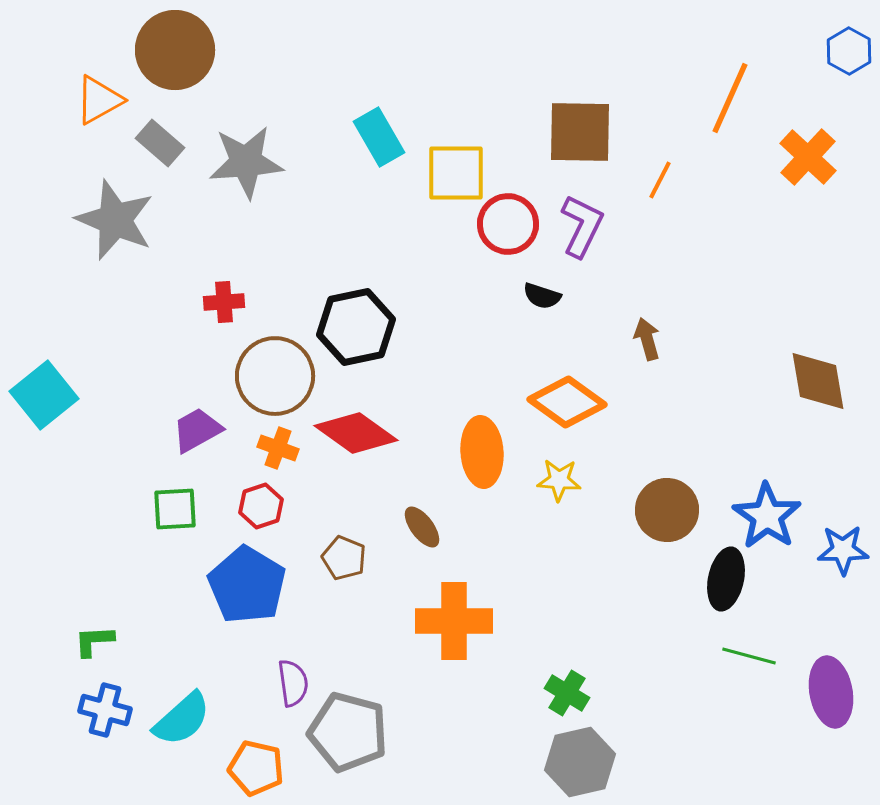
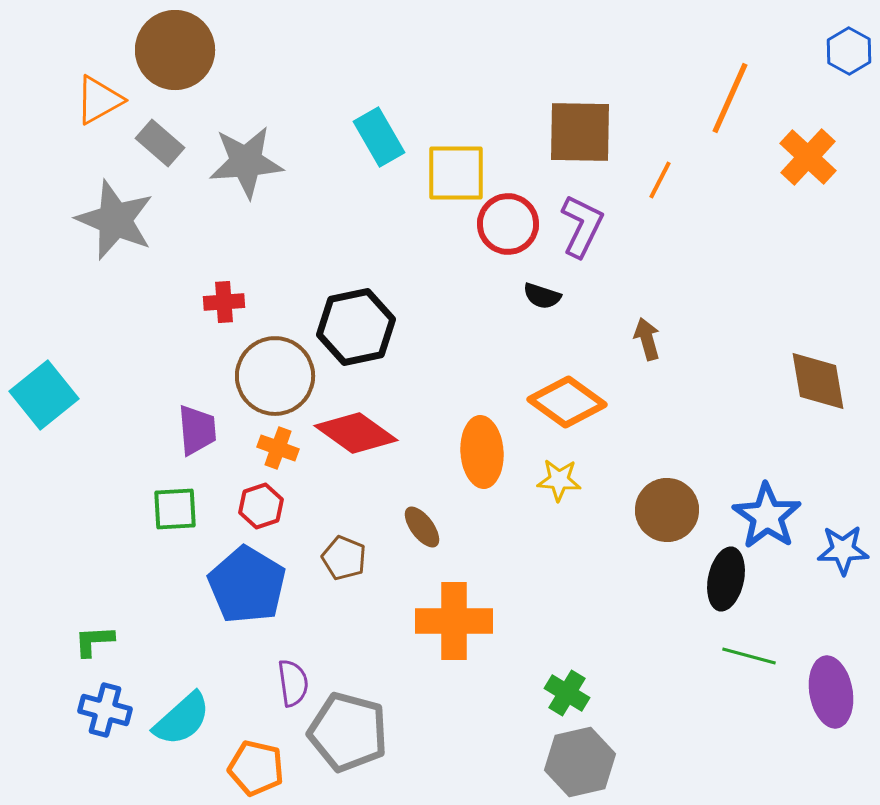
purple trapezoid at (197, 430): rotated 114 degrees clockwise
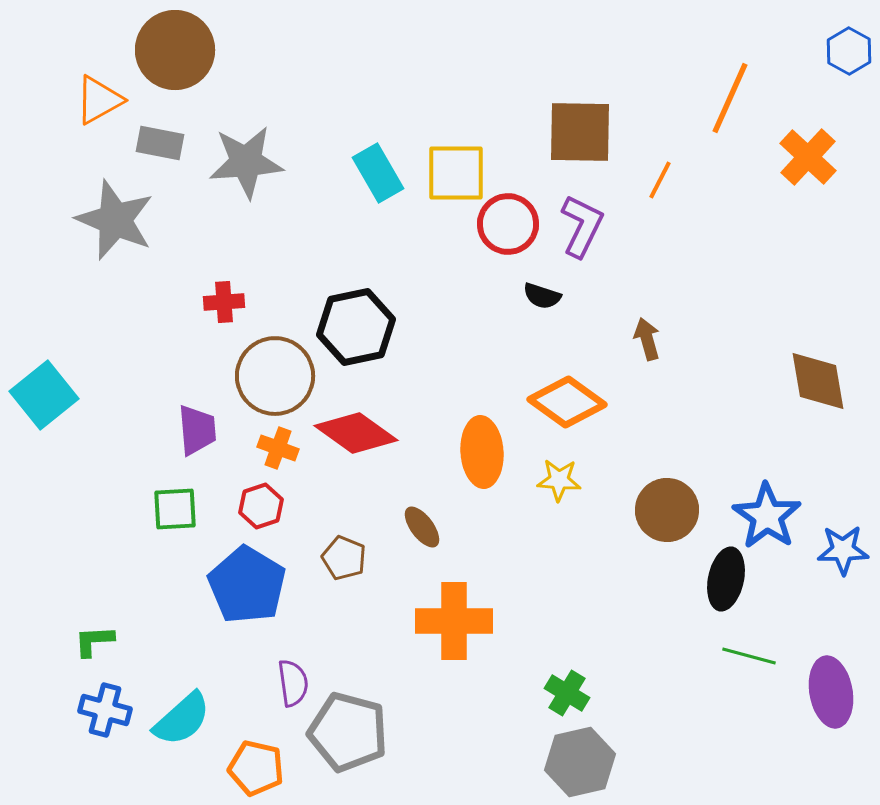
cyan rectangle at (379, 137): moved 1 px left, 36 px down
gray rectangle at (160, 143): rotated 30 degrees counterclockwise
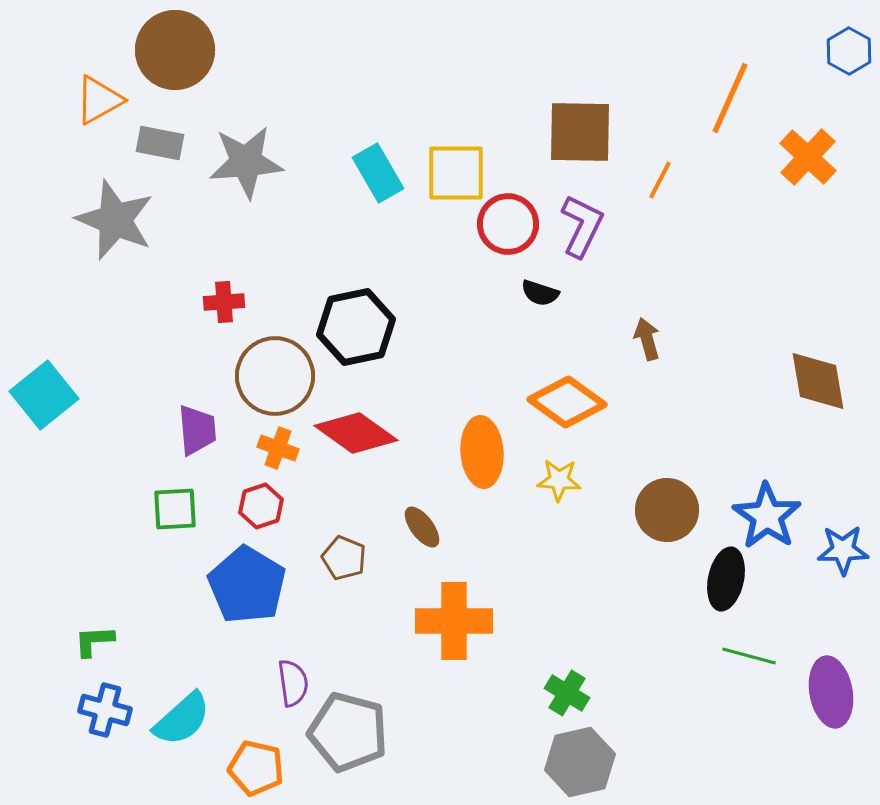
black semicircle at (542, 296): moved 2 px left, 3 px up
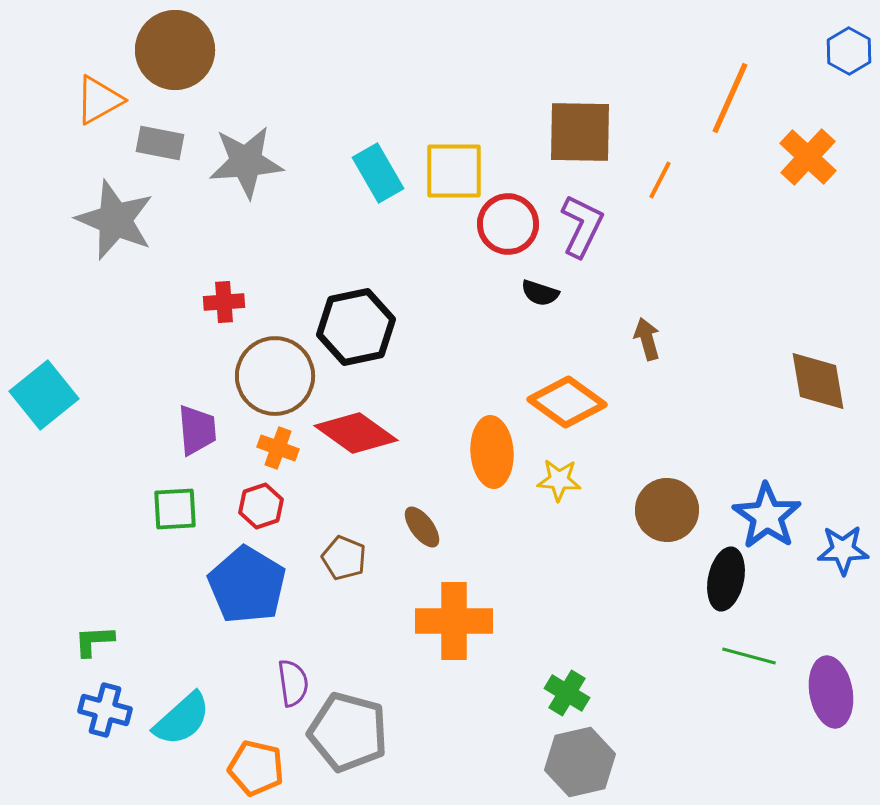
yellow square at (456, 173): moved 2 px left, 2 px up
orange ellipse at (482, 452): moved 10 px right
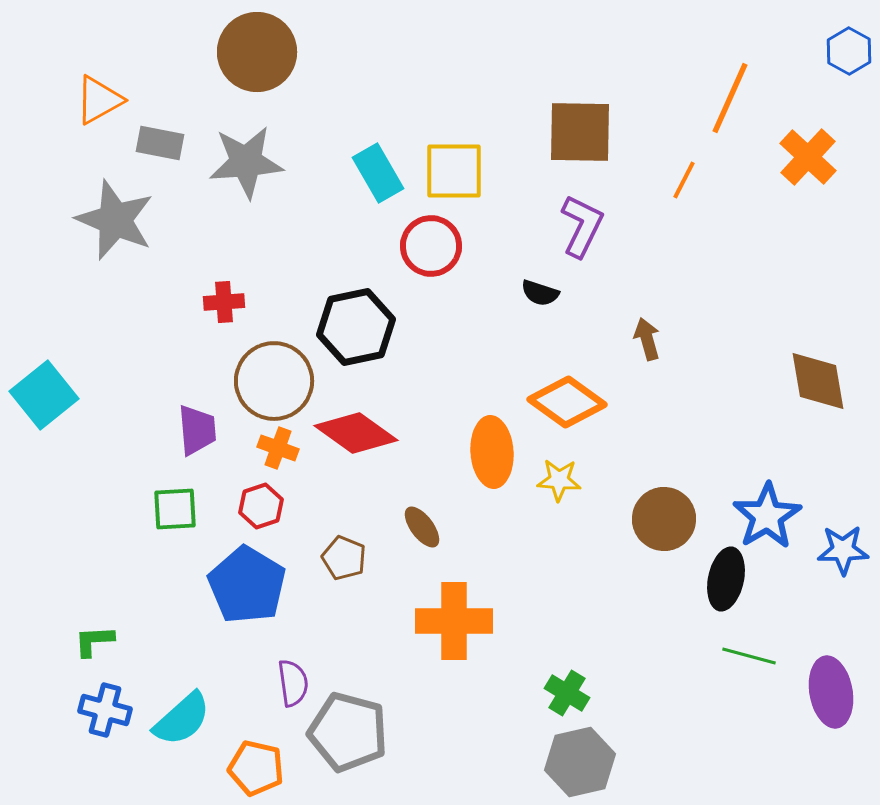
brown circle at (175, 50): moved 82 px right, 2 px down
orange line at (660, 180): moved 24 px right
red circle at (508, 224): moved 77 px left, 22 px down
brown circle at (275, 376): moved 1 px left, 5 px down
brown circle at (667, 510): moved 3 px left, 9 px down
blue star at (767, 516): rotated 6 degrees clockwise
